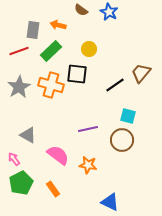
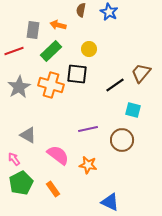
brown semicircle: rotated 64 degrees clockwise
red line: moved 5 px left
cyan square: moved 5 px right, 6 px up
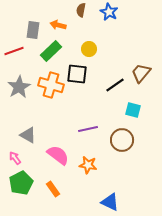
pink arrow: moved 1 px right, 1 px up
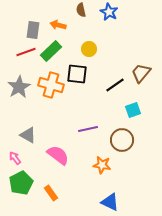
brown semicircle: rotated 24 degrees counterclockwise
red line: moved 12 px right, 1 px down
cyan square: rotated 35 degrees counterclockwise
orange star: moved 14 px right
orange rectangle: moved 2 px left, 4 px down
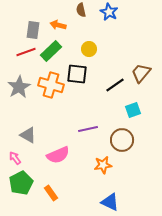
pink semicircle: rotated 120 degrees clockwise
orange star: moved 1 px right; rotated 18 degrees counterclockwise
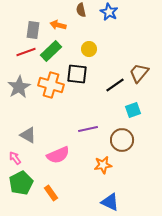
brown trapezoid: moved 2 px left
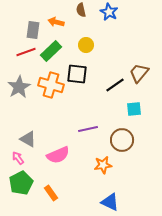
orange arrow: moved 2 px left, 3 px up
yellow circle: moved 3 px left, 4 px up
cyan square: moved 1 px right, 1 px up; rotated 14 degrees clockwise
gray triangle: moved 4 px down
pink arrow: moved 3 px right
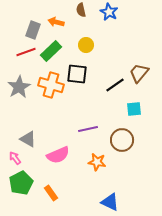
gray rectangle: rotated 12 degrees clockwise
pink arrow: moved 3 px left
orange star: moved 6 px left, 3 px up; rotated 18 degrees clockwise
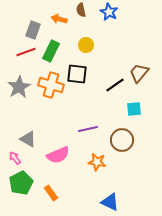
orange arrow: moved 3 px right, 3 px up
green rectangle: rotated 20 degrees counterclockwise
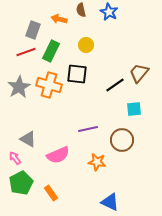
orange cross: moved 2 px left
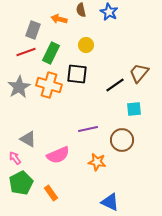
green rectangle: moved 2 px down
